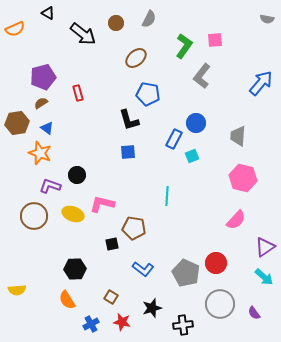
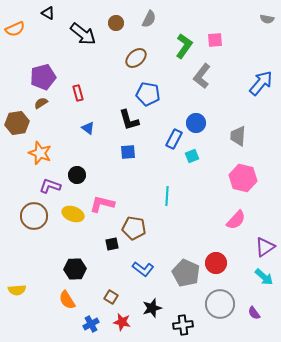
blue triangle at (47, 128): moved 41 px right
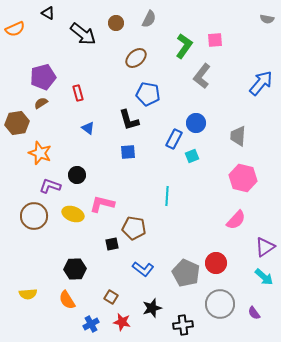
yellow semicircle at (17, 290): moved 11 px right, 4 px down
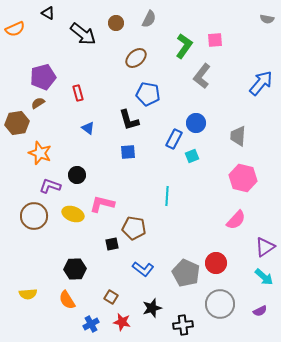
brown semicircle at (41, 103): moved 3 px left
purple semicircle at (254, 313): moved 6 px right, 2 px up; rotated 80 degrees counterclockwise
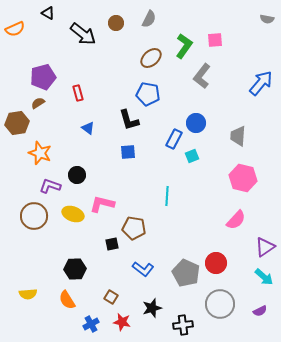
brown ellipse at (136, 58): moved 15 px right
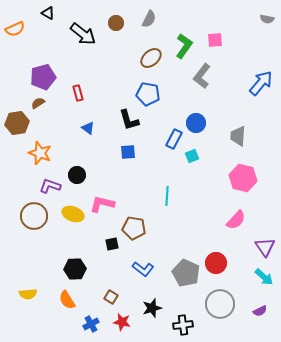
purple triangle at (265, 247): rotated 30 degrees counterclockwise
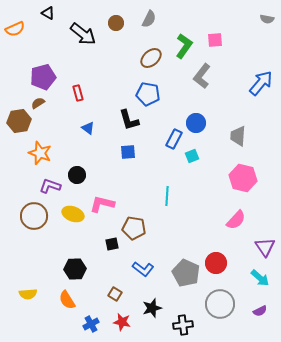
brown hexagon at (17, 123): moved 2 px right, 2 px up
cyan arrow at (264, 277): moved 4 px left, 1 px down
brown square at (111, 297): moved 4 px right, 3 px up
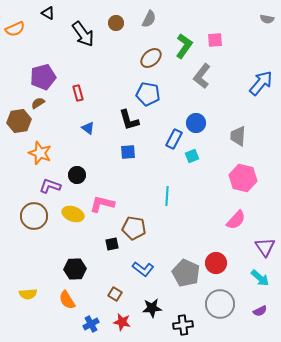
black arrow at (83, 34): rotated 16 degrees clockwise
black star at (152, 308): rotated 12 degrees clockwise
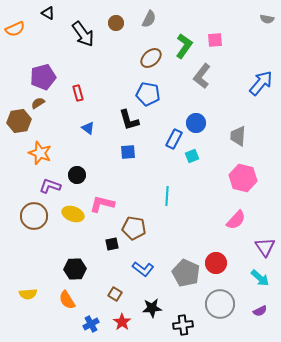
red star at (122, 322): rotated 24 degrees clockwise
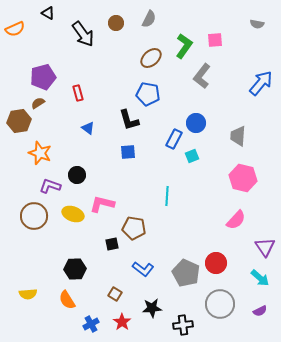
gray semicircle at (267, 19): moved 10 px left, 5 px down
